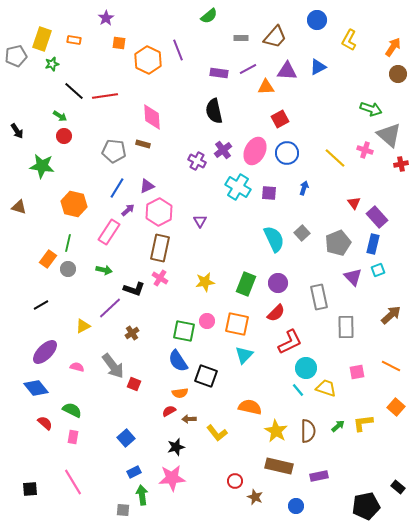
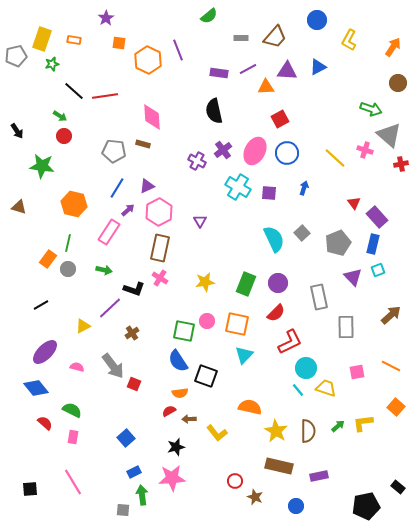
brown circle at (398, 74): moved 9 px down
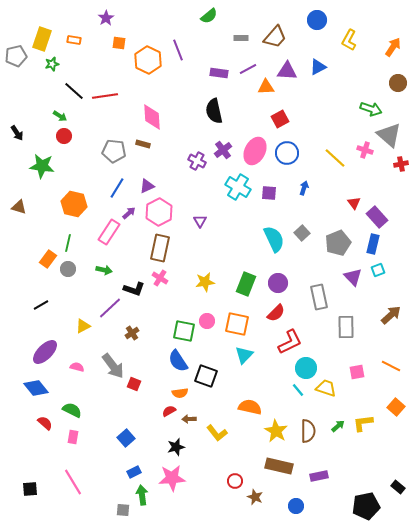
black arrow at (17, 131): moved 2 px down
purple arrow at (128, 210): moved 1 px right, 3 px down
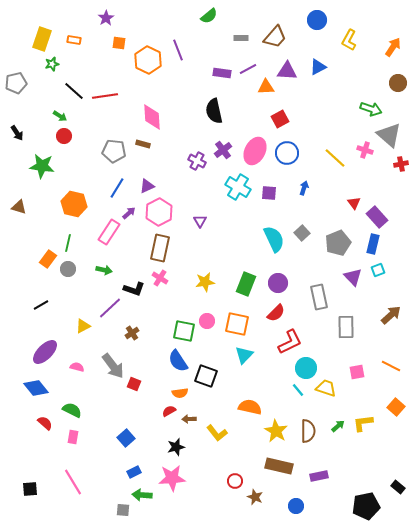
gray pentagon at (16, 56): moved 27 px down
purple rectangle at (219, 73): moved 3 px right
green arrow at (142, 495): rotated 78 degrees counterclockwise
